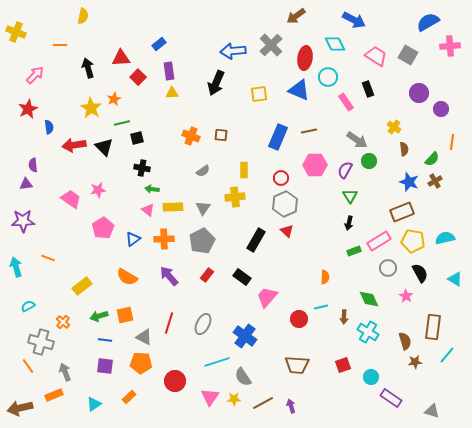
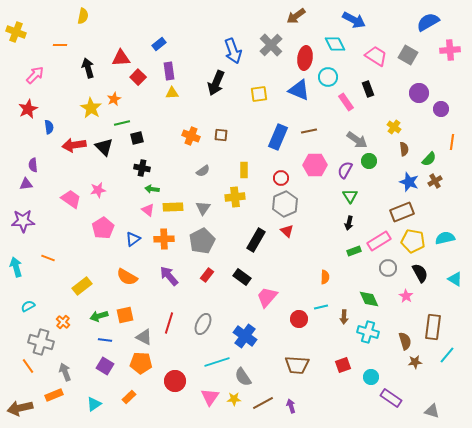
pink cross at (450, 46): moved 4 px down
blue arrow at (233, 51): rotated 105 degrees counterclockwise
green semicircle at (432, 159): moved 3 px left
cyan cross at (368, 332): rotated 15 degrees counterclockwise
purple square at (105, 366): rotated 24 degrees clockwise
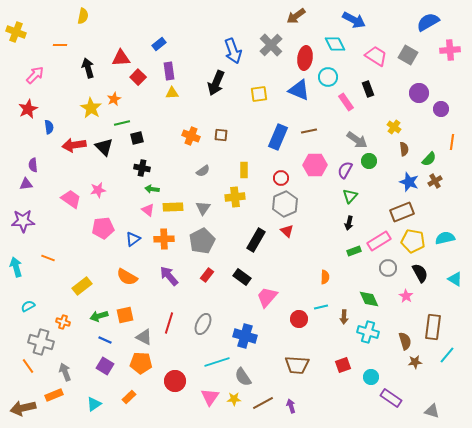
green triangle at (350, 196): rotated 14 degrees clockwise
pink pentagon at (103, 228): rotated 25 degrees clockwise
orange cross at (63, 322): rotated 24 degrees counterclockwise
blue cross at (245, 336): rotated 20 degrees counterclockwise
blue line at (105, 340): rotated 16 degrees clockwise
brown arrow at (20, 408): moved 3 px right
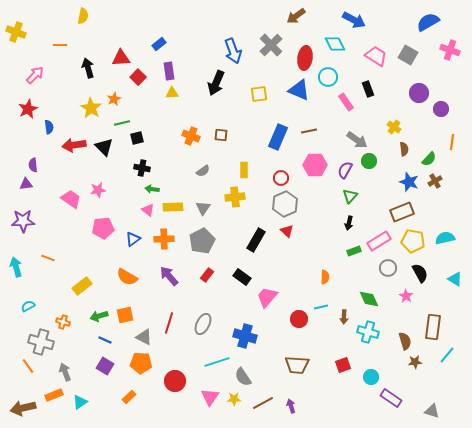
pink cross at (450, 50): rotated 24 degrees clockwise
cyan triangle at (94, 404): moved 14 px left, 2 px up
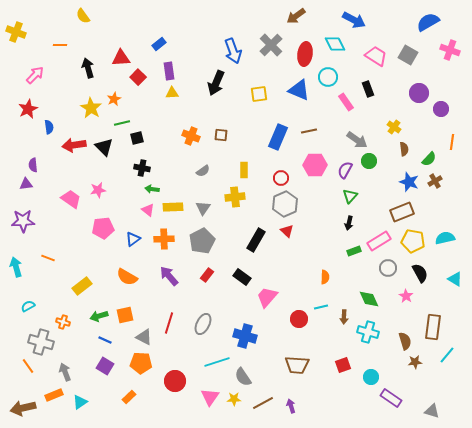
yellow semicircle at (83, 16): rotated 133 degrees clockwise
red ellipse at (305, 58): moved 4 px up
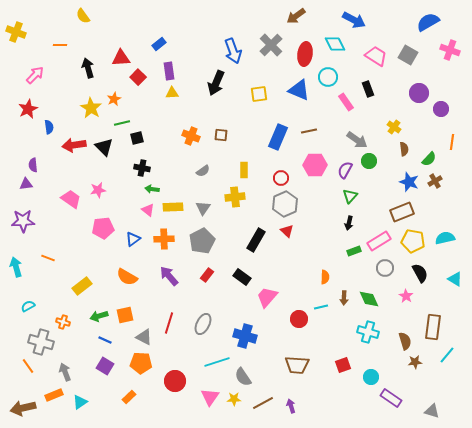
gray circle at (388, 268): moved 3 px left
brown arrow at (344, 317): moved 19 px up
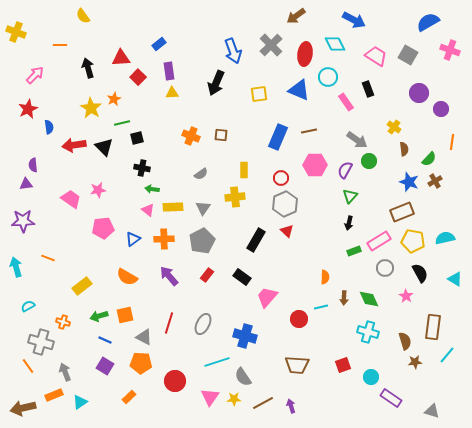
gray semicircle at (203, 171): moved 2 px left, 3 px down
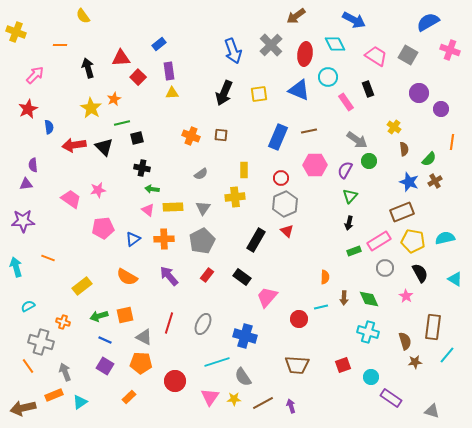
black arrow at (216, 83): moved 8 px right, 10 px down
